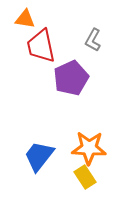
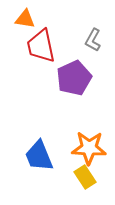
purple pentagon: moved 3 px right
blue trapezoid: rotated 60 degrees counterclockwise
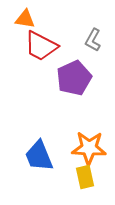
red trapezoid: rotated 51 degrees counterclockwise
yellow rectangle: rotated 20 degrees clockwise
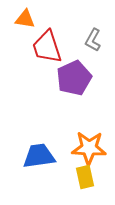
red trapezoid: moved 6 px right, 1 px down; rotated 45 degrees clockwise
blue trapezoid: rotated 104 degrees clockwise
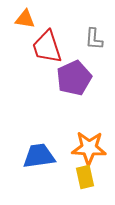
gray L-shape: moved 1 px right, 1 px up; rotated 25 degrees counterclockwise
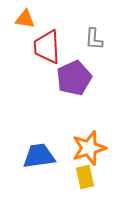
red trapezoid: rotated 15 degrees clockwise
orange star: rotated 20 degrees counterclockwise
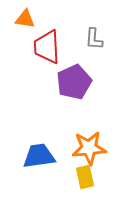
purple pentagon: moved 4 px down
orange star: rotated 12 degrees clockwise
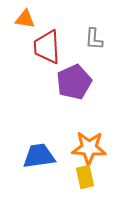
orange star: rotated 8 degrees clockwise
